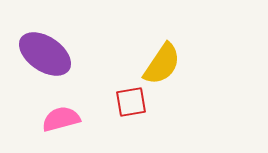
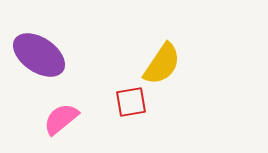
purple ellipse: moved 6 px left, 1 px down
pink semicircle: rotated 24 degrees counterclockwise
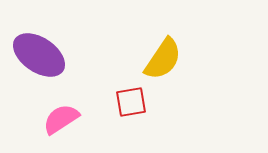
yellow semicircle: moved 1 px right, 5 px up
pink semicircle: rotated 6 degrees clockwise
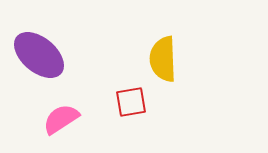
purple ellipse: rotated 6 degrees clockwise
yellow semicircle: rotated 144 degrees clockwise
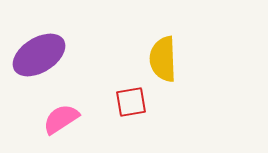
purple ellipse: rotated 72 degrees counterclockwise
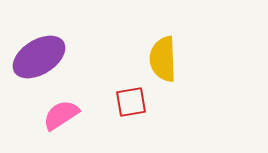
purple ellipse: moved 2 px down
pink semicircle: moved 4 px up
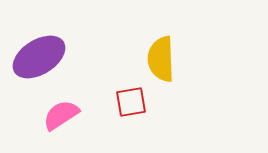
yellow semicircle: moved 2 px left
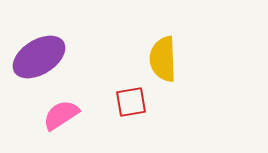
yellow semicircle: moved 2 px right
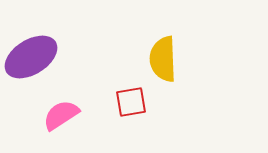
purple ellipse: moved 8 px left
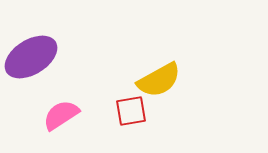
yellow semicircle: moved 4 px left, 21 px down; rotated 117 degrees counterclockwise
red square: moved 9 px down
